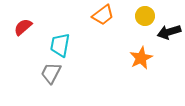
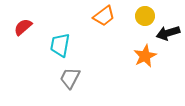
orange trapezoid: moved 1 px right, 1 px down
black arrow: moved 1 px left, 1 px down
orange star: moved 4 px right, 2 px up
gray trapezoid: moved 19 px right, 5 px down
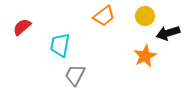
red semicircle: moved 1 px left
gray trapezoid: moved 5 px right, 3 px up
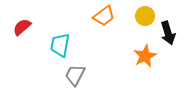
black arrow: rotated 90 degrees counterclockwise
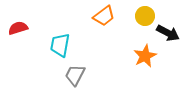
red semicircle: moved 4 px left, 1 px down; rotated 24 degrees clockwise
black arrow: rotated 45 degrees counterclockwise
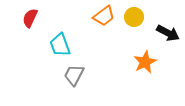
yellow circle: moved 11 px left, 1 px down
red semicircle: moved 12 px right, 10 px up; rotated 48 degrees counterclockwise
cyan trapezoid: rotated 30 degrees counterclockwise
orange star: moved 6 px down
gray trapezoid: moved 1 px left
